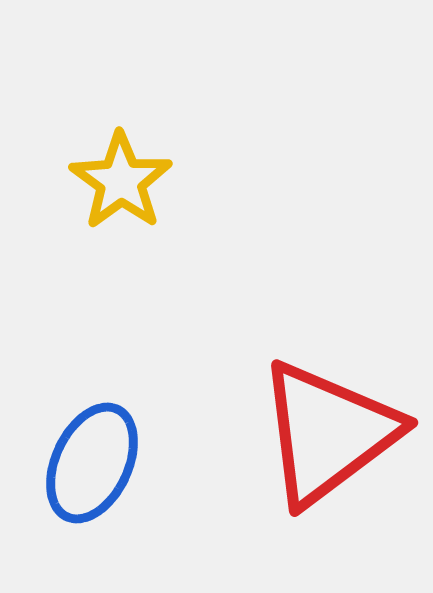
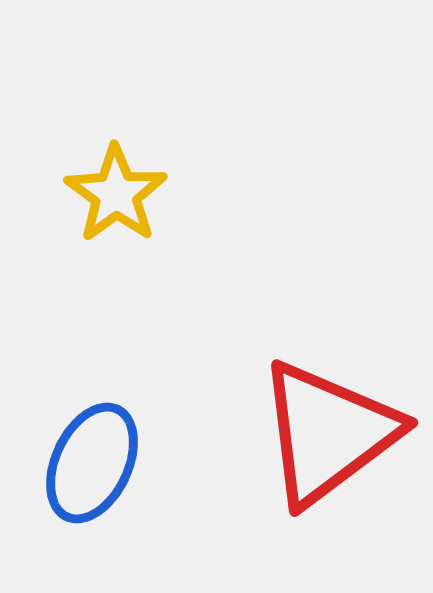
yellow star: moved 5 px left, 13 px down
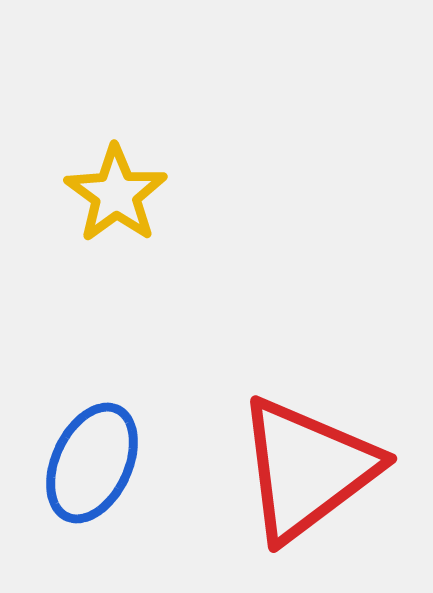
red triangle: moved 21 px left, 36 px down
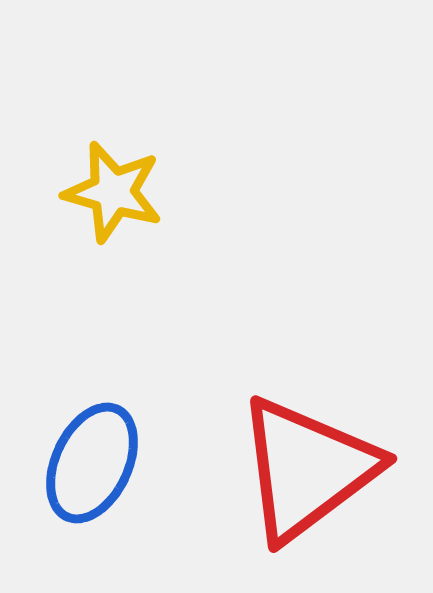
yellow star: moved 3 px left, 2 px up; rotated 20 degrees counterclockwise
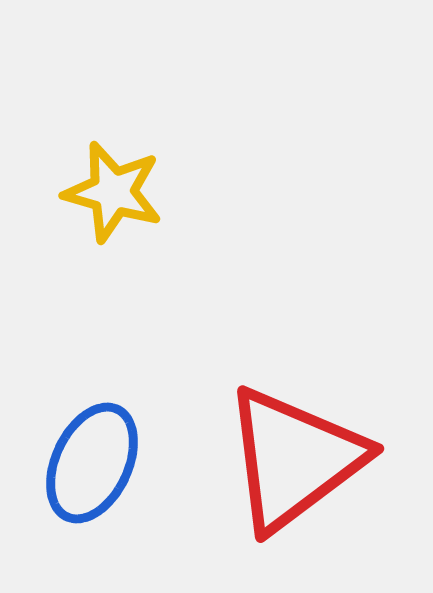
red triangle: moved 13 px left, 10 px up
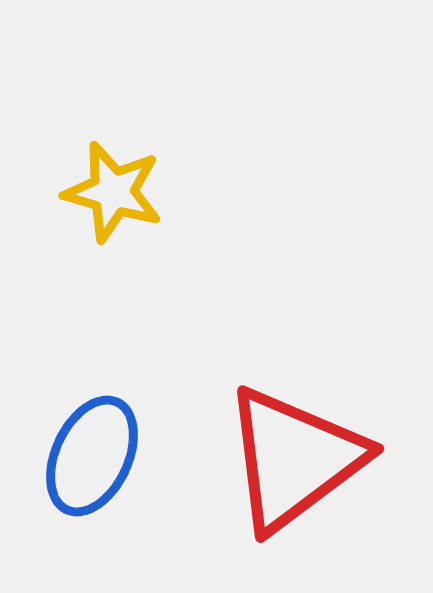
blue ellipse: moved 7 px up
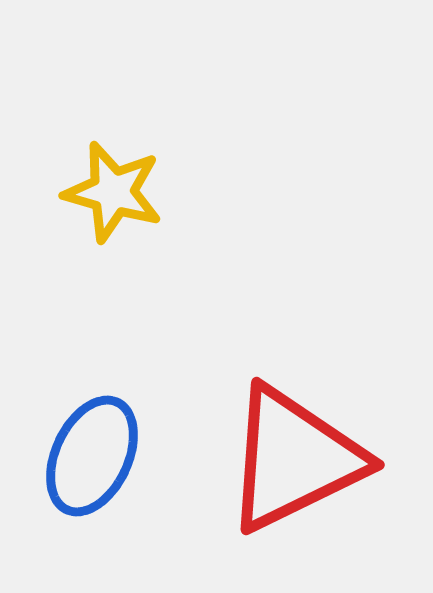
red triangle: rotated 11 degrees clockwise
